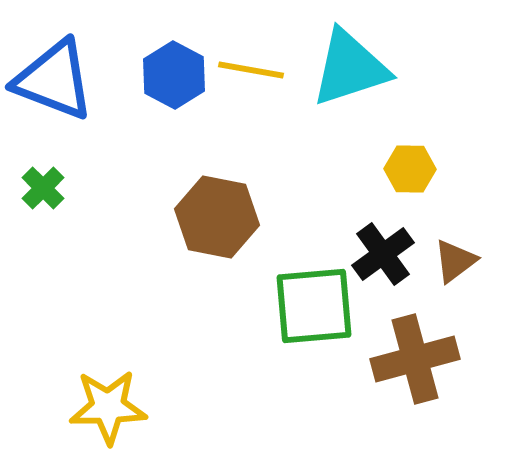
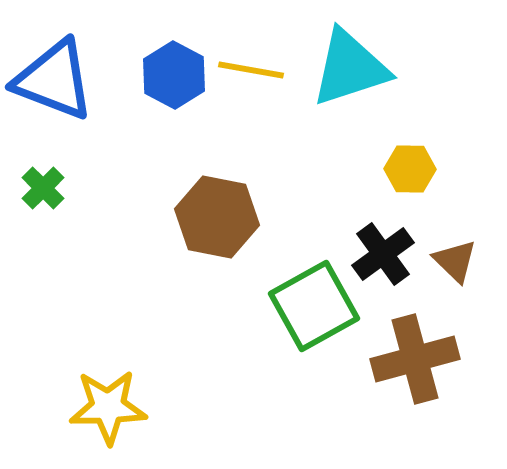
brown triangle: rotated 39 degrees counterclockwise
green square: rotated 24 degrees counterclockwise
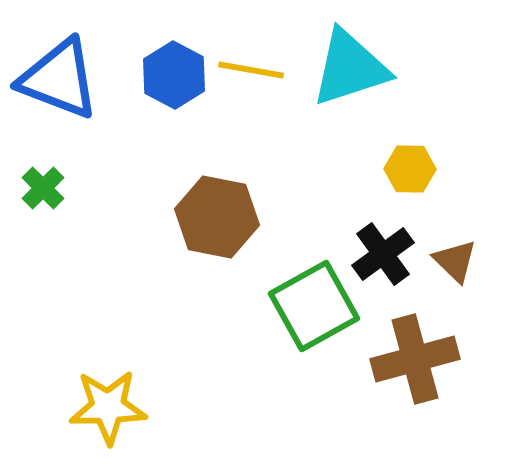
blue triangle: moved 5 px right, 1 px up
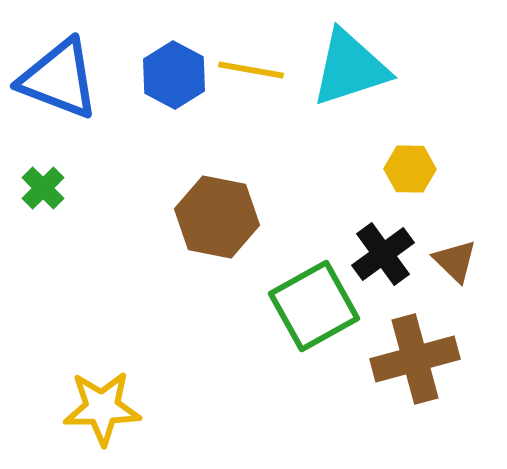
yellow star: moved 6 px left, 1 px down
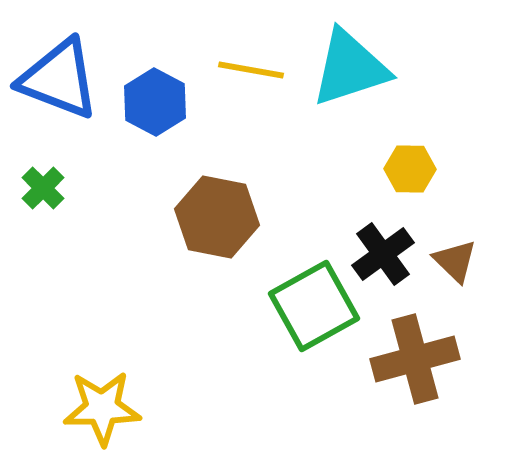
blue hexagon: moved 19 px left, 27 px down
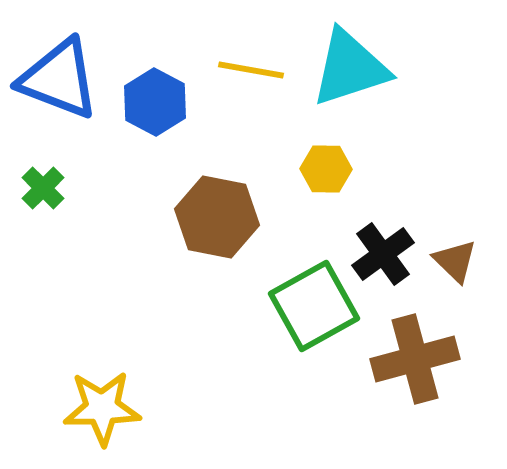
yellow hexagon: moved 84 px left
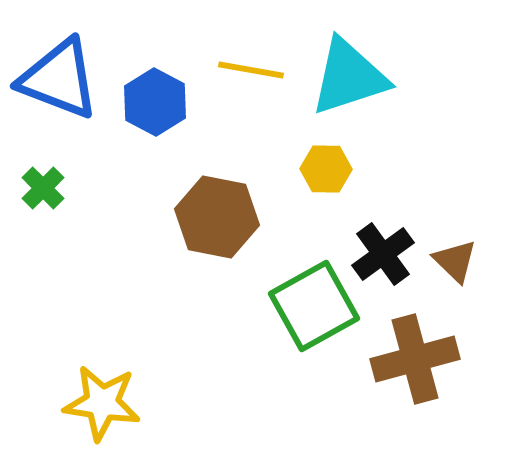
cyan triangle: moved 1 px left, 9 px down
yellow star: moved 5 px up; rotated 10 degrees clockwise
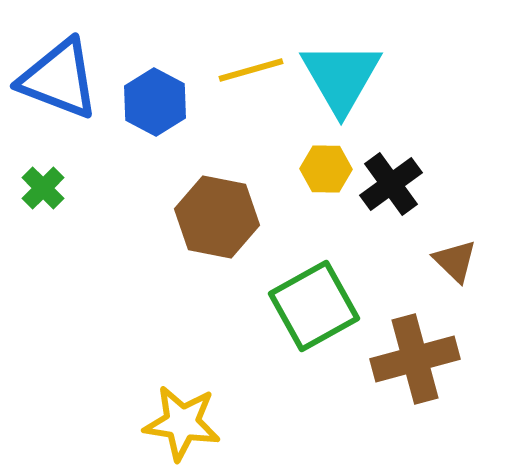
yellow line: rotated 26 degrees counterclockwise
cyan triangle: moved 8 px left; rotated 42 degrees counterclockwise
black cross: moved 8 px right, 70 px up
yellow star: moved 80 px right, 20 px down
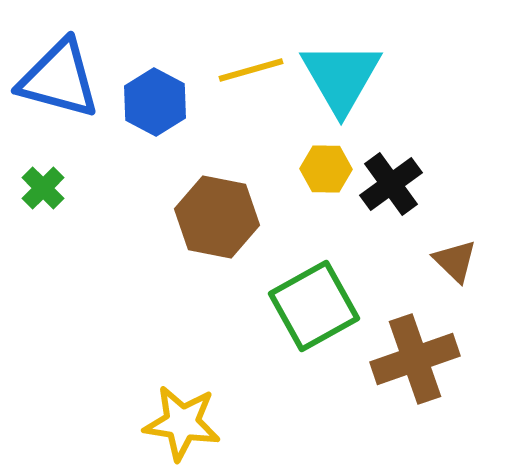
blue triangle: rotated 6 degrees counterclockwise
brown cross: rotated 4 degrees counterclockwise
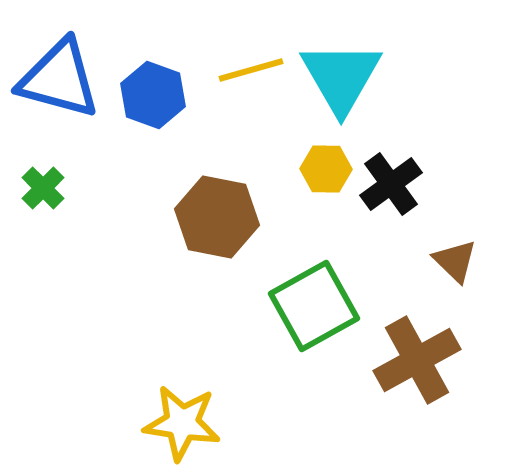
blue hexagon: moved 2 px left, 7 px up; rotated 8 degrees counterclockwise
brown cross: moved 2 px right, 1 px down; rotated 10 degrees counterclockwise
